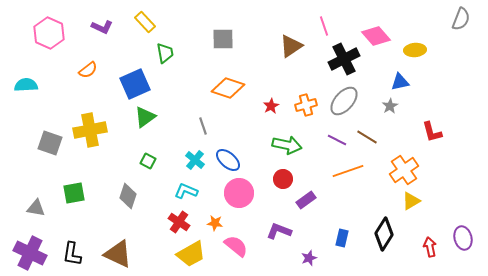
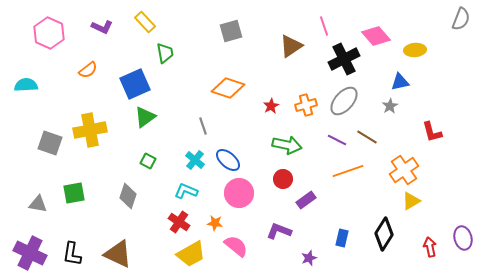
gray square at (223, 39): moved 8 px right, 8 px up; rotated 15 degrees counterclockwise
gray triangle at (36, 208): moved 2 px right, 4 px up
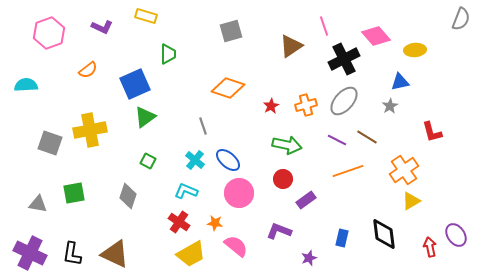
yellow rectangle at (145, 22): moved 1 px right, 6 px up; rotated 30 degrees counterclockwise
pink hexagon at (49, 33): rotated 16 degrees clockwise
green trapezoid at (165, 53): moved 3 px right, 1 px down; rotated 10 degrees clockwise
black diamond at (384, 234): rotated 40 degrees counterclockwise
purple ellipse at (463, 238): moved 7 px left, 3 px up; rotated 20 degrees counterclockwise
brown triangle at (118, 254): moved 3 px left
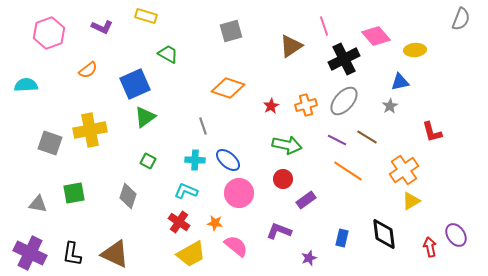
green trapezoid at (168, 54): rotated 60 degrees counterclockwise
cyan cross at (195, 160): rotated 36 degrees counterclockwise
orange line at (348, 171): rotated 52 degrees clockwise
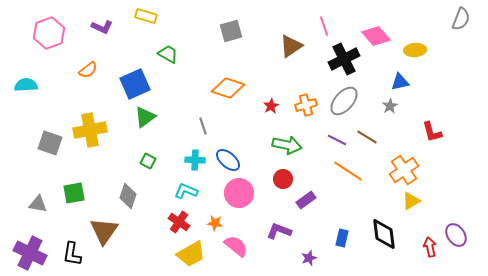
brown triangle at (115, 254): moved 11 px left, 23 px up; rotated 40 degrees clockwise
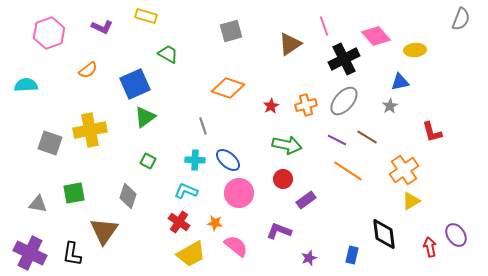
brown triangle at (291, 46): moved 1 px left, 2 px up
blue rectangle at (342, 238): moved 10 px right, 17 px down
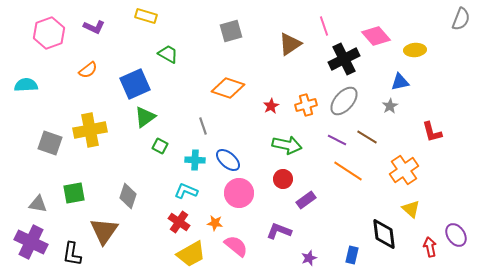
purple L-shape at (102, 27): moved 8 px left
green square at (148, 161): moved 12 px right, 15 px up
yellow triangle at (411, 201): moved 8 px down; rotated 48 degrees counterclockwise
purple cross at (30, 253): moved 1 px right, 11 px up
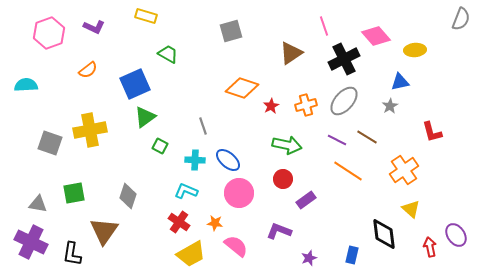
brown triangle at (290, 44): moved 1 px right, 9 px down
orange diamond at (228, 88): moved 14 px right
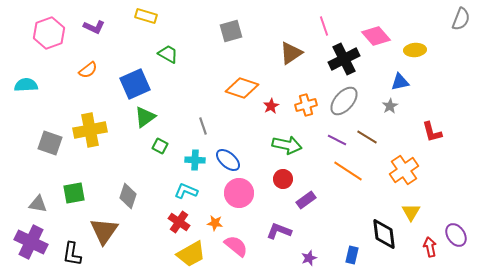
yellow triangle at (411, 209): moved 3 px down; rotated 18 degrees clockwise
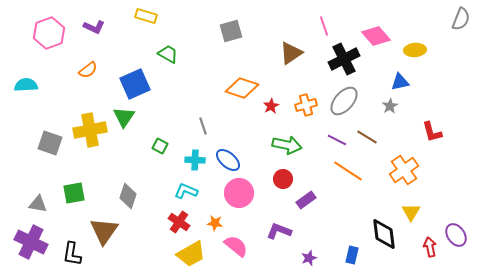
green triangle at (145, 117): moved 21 px left; rotated 20 degrees counterclockwise
